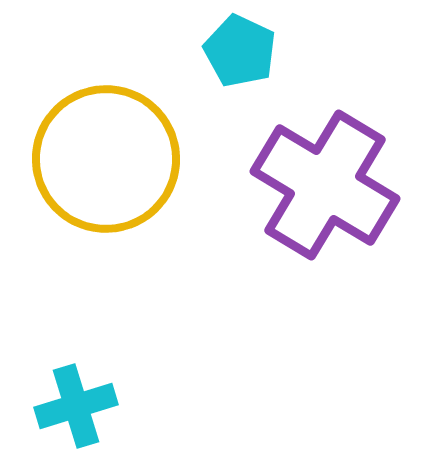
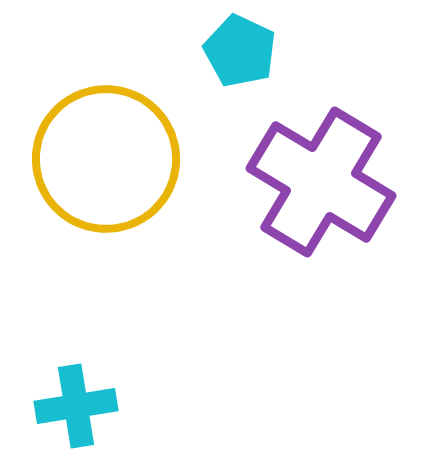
purple cross: moved 4 px left, 3 px up
cyan cross: rotated 8 degrees clockwise
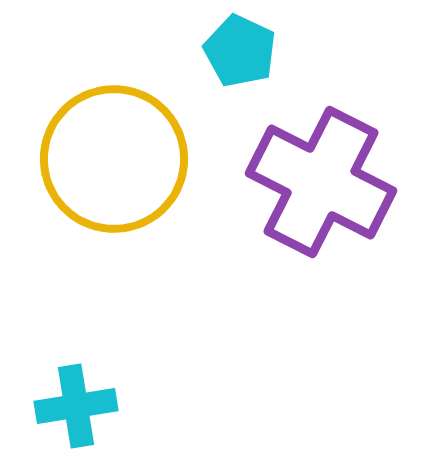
yellow circle: moved 8 px right
purple cross: rotated 4 degrees counterclockwise
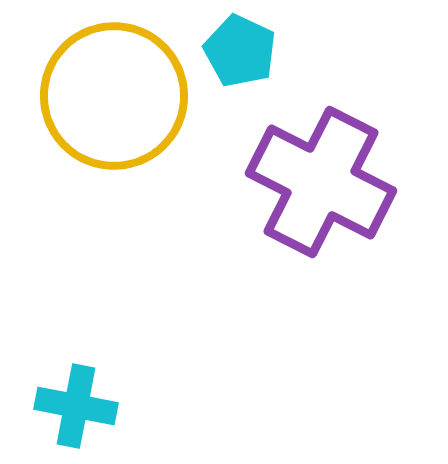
yellow circle: moved 63 px up
cyan cross: rotated 20 degrees clockwise
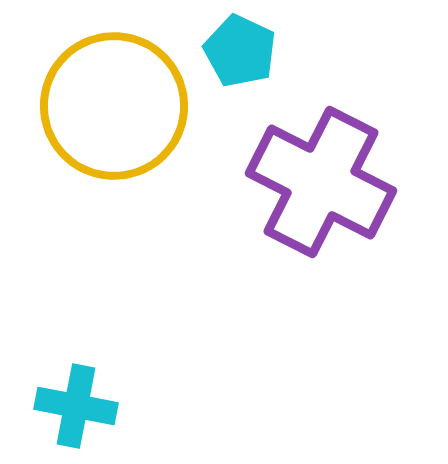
yellow circle: moved 10 px down
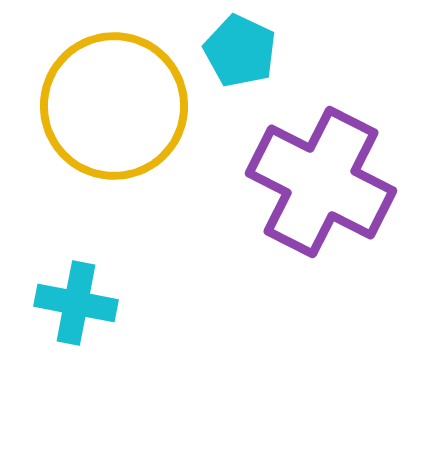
cyan cross: moved 103 px up
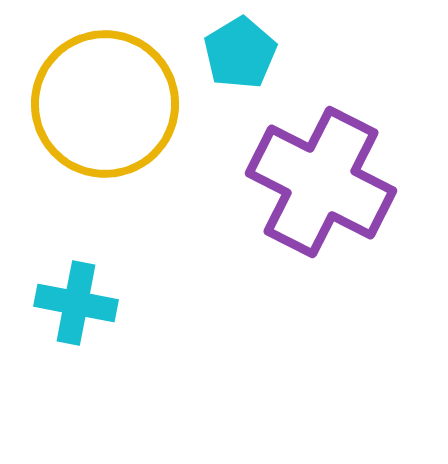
cyan pentagon: moved 2 px down; rotated 16 degrees clockwise
yellow circle: moved 9 px left, 2 px up
